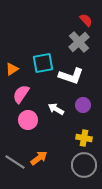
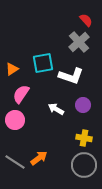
pink circle: moved 13 px left
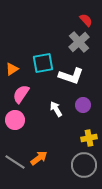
white arrow: rotated 28 degrees clockwise
yellow cross: moved 5 px right; rotated 21 degrees counterclockwise
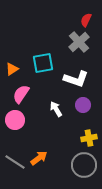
red semicircle: rotated 112 degrees counterclockwise
white L-shape: moved 5 px right, 3 px down
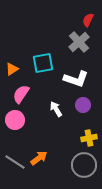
red semicircle: moved 2 px right
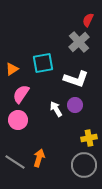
purple circle: moved 8 px left
pink circle: moved 3 px right
orange arrow: rotated 36 degrees counterclockwise
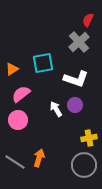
pink semicircle: rotated 18 degrees clockwise
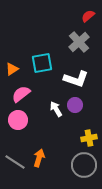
red semicircle: moved 4 px up; rotated 24 degrees clockwise
cyan square: moved 1 px left
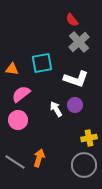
red semicircle: moved 16 px left, 4 px down; rotated 88 degrees counterclockwise
orange triangle: rotated 40 degrees clockwise
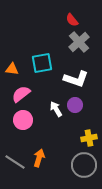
pink circle: moved 5 px right
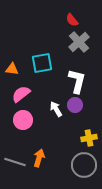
white L-shape: moved 1 px right, 2 px down; rotated 95 degrees counterclockwise
gray line: rotated 15 degrees counterclockwise
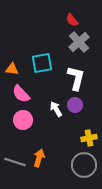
white L-shape: moved 1 px left, 3 px up
pink semicircle: rotated 96 degrees counterclockwise
